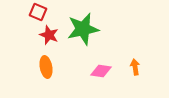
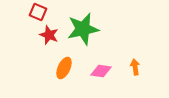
orange ellipse: moved 18 px right, 1 px down; rotated 35 degrees clockwise
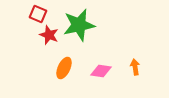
red square: moved 2 px down
green star: moved 4 px left, 4 px up
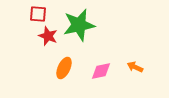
red square: rotated 18 degrees counterclockwise
red star: moved 1 px left, 1 px down
orange arrow: rotated 56 degrees counterclockwise
pink diamond: rotated 20 degrees counterclockwise
